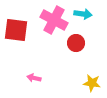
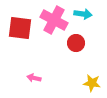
red square: moved 4 px right, 2 px up
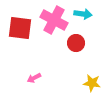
pink arrow: rotated 40 degrees counterclockwise
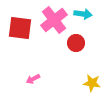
pink cross: rotated 24 degrees clockwise
pink arrow: moved 1 px left, 1 px down
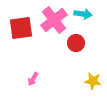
red square: moved 1 px right; rotated 15 degrees counterclockwise
pink arrow: rotated 32 degrees counterclockwise
yellow star: moved 1 px right, 2 px up
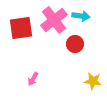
cyan arrow: moved 2 px left, 2 px down
red circle: moved 1 px left, 1 px down
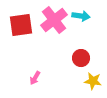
red square: moved 3 px up
red circle: moved 6 px right, 14 px down
pink arrow: moved 2 px right, 1 px up
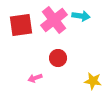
red circle: moved 23 px left
pink arrow: rotated 40 degrees clockwise
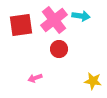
red circle: moved 1 px right, 9 px up
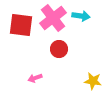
pink cross: moved 1 px left, 2 px up
red square: rotated 15 degrees clockwise
